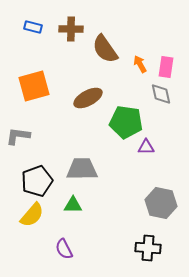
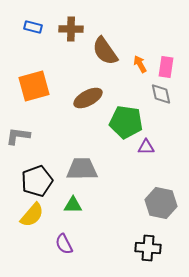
brown semicircle: moved 2 px down
purple semicircle: moved 5 px up
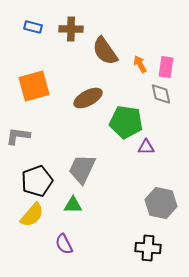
gray trapezoid: rotated 64 degrees counterclockwise
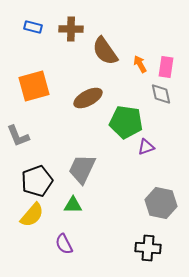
gray L-shape: rotated 120 degrees counterclockwise
purple triangle: rotated 18 degrees counterclockwise
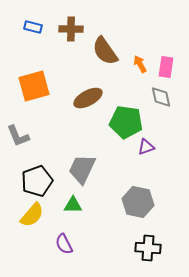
gray diamond: moved 3 px down
gray hexagon: moved 23 px left, 1 px up
